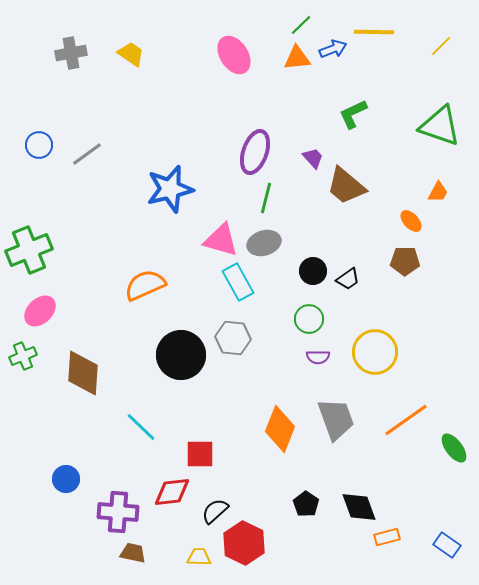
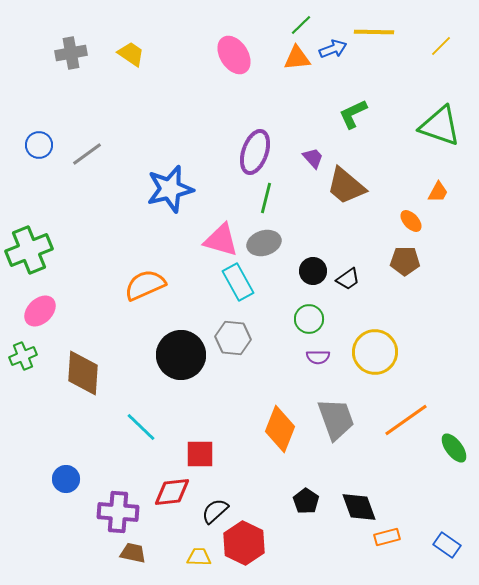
black pentagon at (306, 504): moved 3 px up
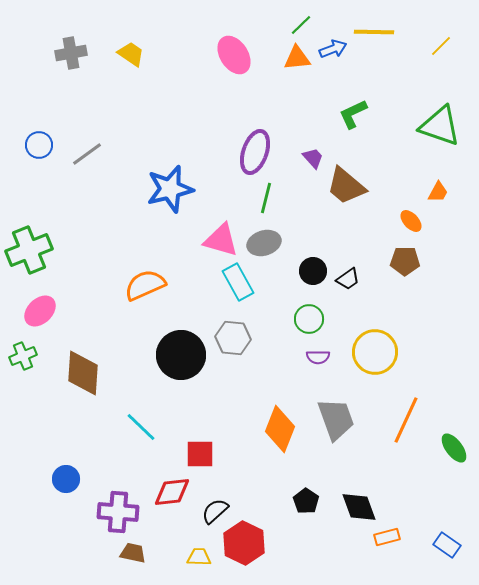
orange line at (406, 420): rotated 30 degrees counterclockwise
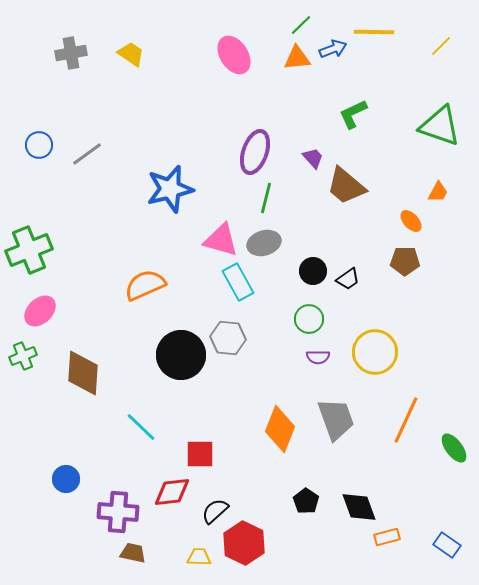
gray hexagon at (233, 338): moved 5 px left
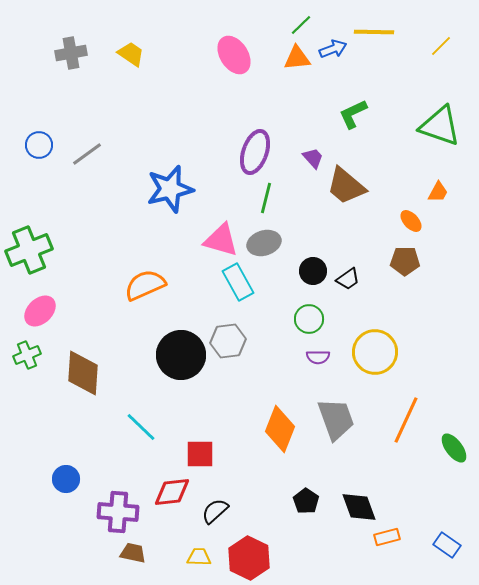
gray hexagon at (228, 338): moved 3 px down; rotated 12 degrees counterclockwise
green cross at (23, 356): moved 4 px right, 1 px up
red hexagon at (244, 543): moved 5 px right, 15 px down
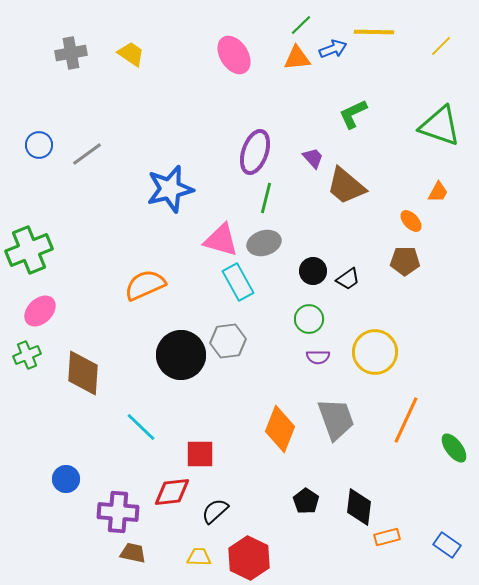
black diamond at (359, 507): rotated 27 degrees clockwise
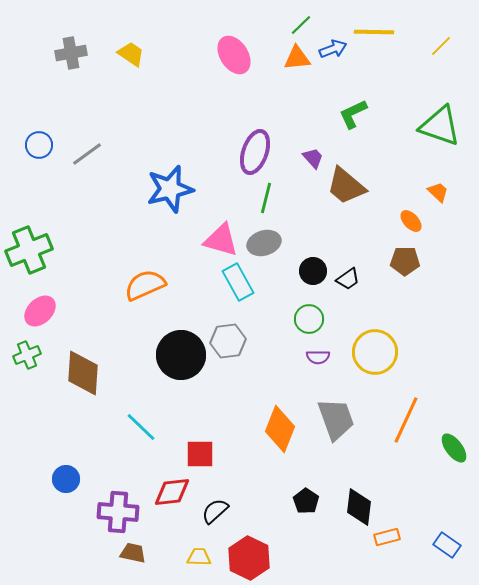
orange trapezoid at (438, 192): rotated 75 degrees counterclockwise
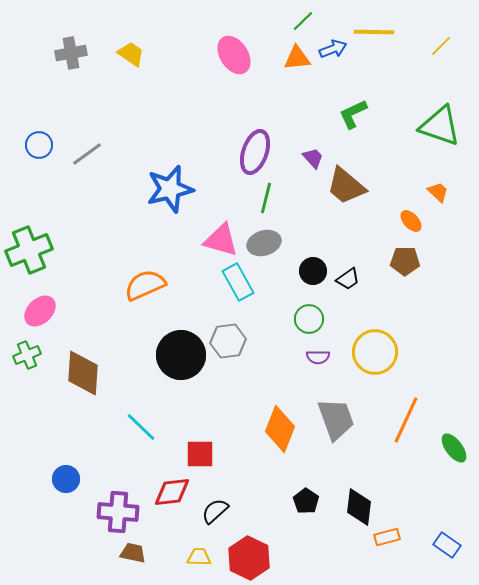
green line at (301, 25): moved 2 px right, 4 px up
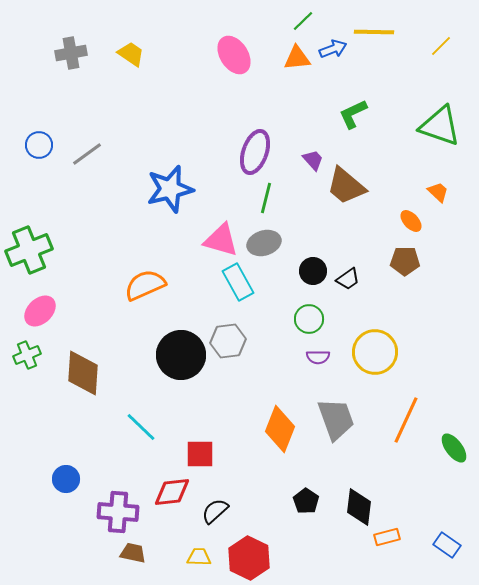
purple trapezoid at (313, 158): moved 2 px down
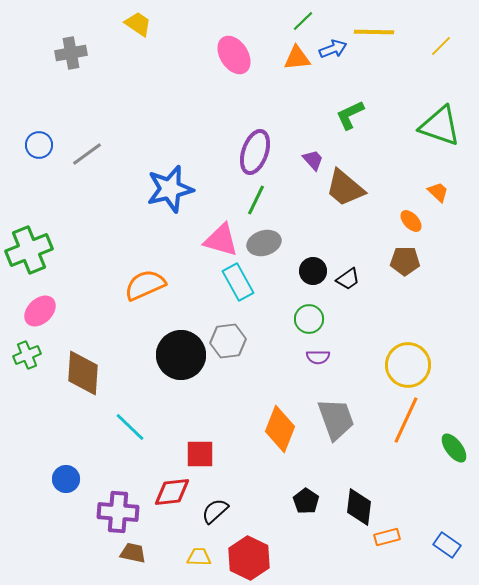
yellow trapezoid at (131, 54): moved 7 px right, 30 px up
green L-shape at (353, 114): moved 3 px left, 1 px down
brown trapezoid at (346, 186): moved 1 px left, 2 px down
green line at (266, 198): moved 10 px left, 2 px down; rotated 12 degrees clockwise
yellow circle at (375, 352): moved 33 px right, 13 px down
cyan line at (141, 427): moved 11 px left
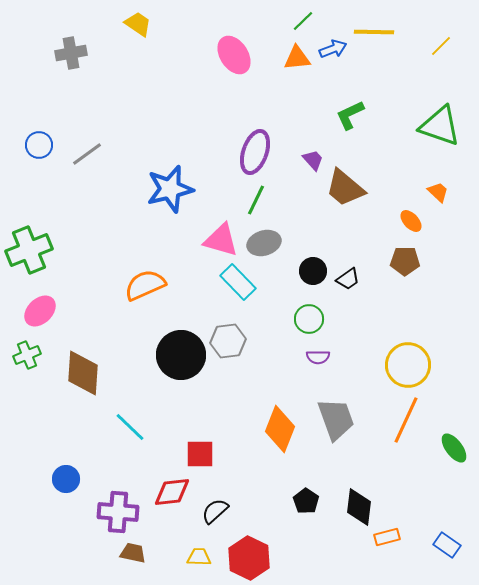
cyan rectangle at (238, 282): rotated 15 degrees counterclockwise
